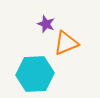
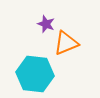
cyan hexagon: rotated 9 degrees clockwise
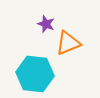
orange triangle: moved 2 px right
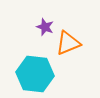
purple star: moved 1 px left, 3 px down
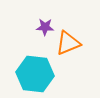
purple star: rotated 18 degrees counterclockwise
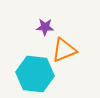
orange triangle: moved 4 px left, 7 px down
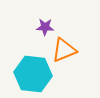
cyan hexagon: moved 2 px left
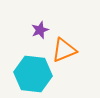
purple star: moved 5 px left, 3 px down; rotated 24 degrees counterclockwise
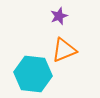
purple star: moved 19 px right, 14 px up
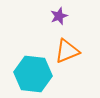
orange triangle: moved 3 px right, 1 px down
